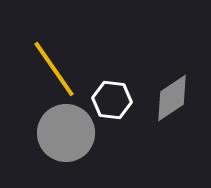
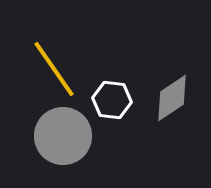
gray circle: moved 3 px left, 3 px down
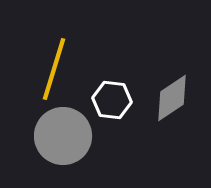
yellow line: rotated 52 degrees clockwise
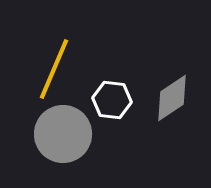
yellow line: rotated 6 degrees clockwise
gray circle: moved 2 px up
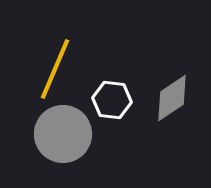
yellow line: moved 1 px right
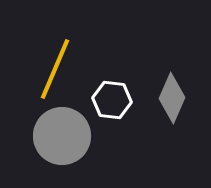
gray diamond: rotated 33 degrees counterclockwise
gray circle: moved 1 px left, 2 px down
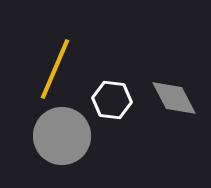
gray diamond: moved 2 px right; rotated 51 degrees counterclockwise
